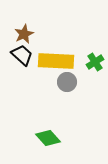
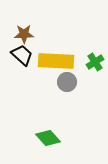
brown star: rotated 24 degrees clockwise
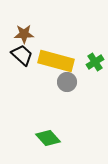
yellow rectangle: rotated 12 degrees clockwise
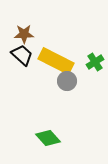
yellow rectangle: rotated 12 degrees clockwise
gray circle: moved 1 px up
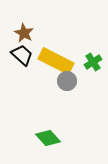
brown star: moved 1 px up; rotated 30 degrees clockwise
green cross: moved 2 px left
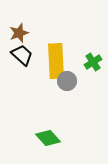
brown star: moved 5 px left; rotated 24 degrees clockwise
yellow rectangle: rotated 60 degrees clockwise
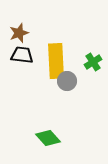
black trapezoid: rotated 35 degrees counterclockwise
